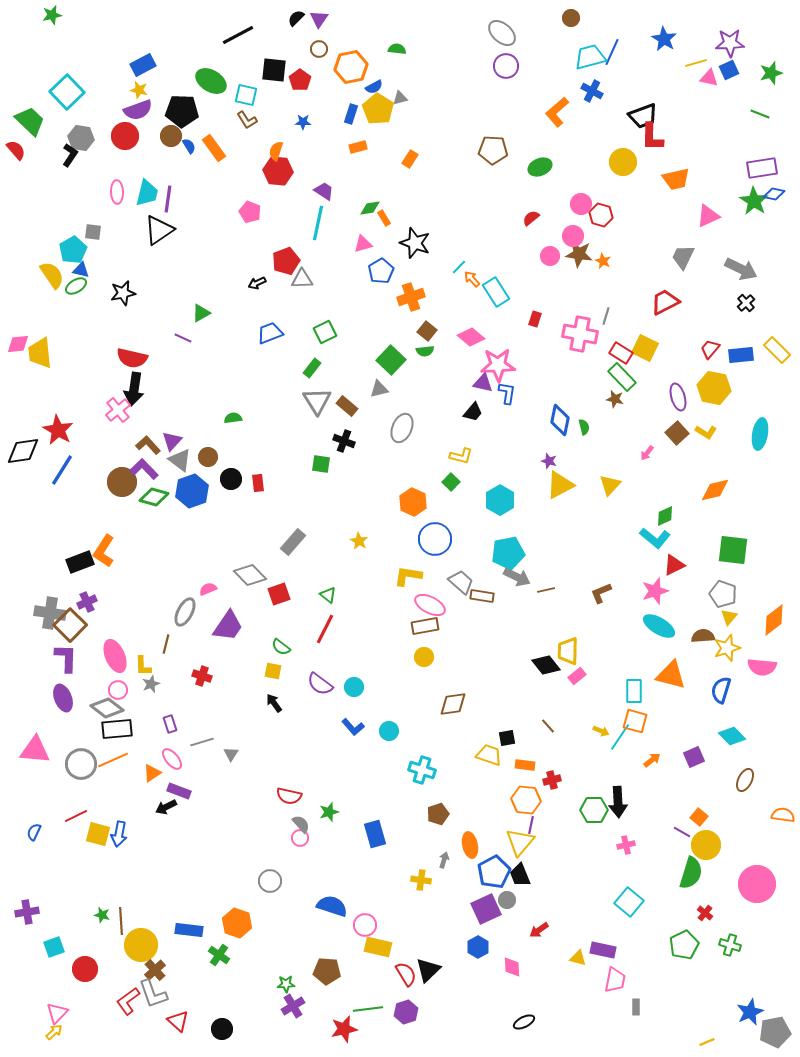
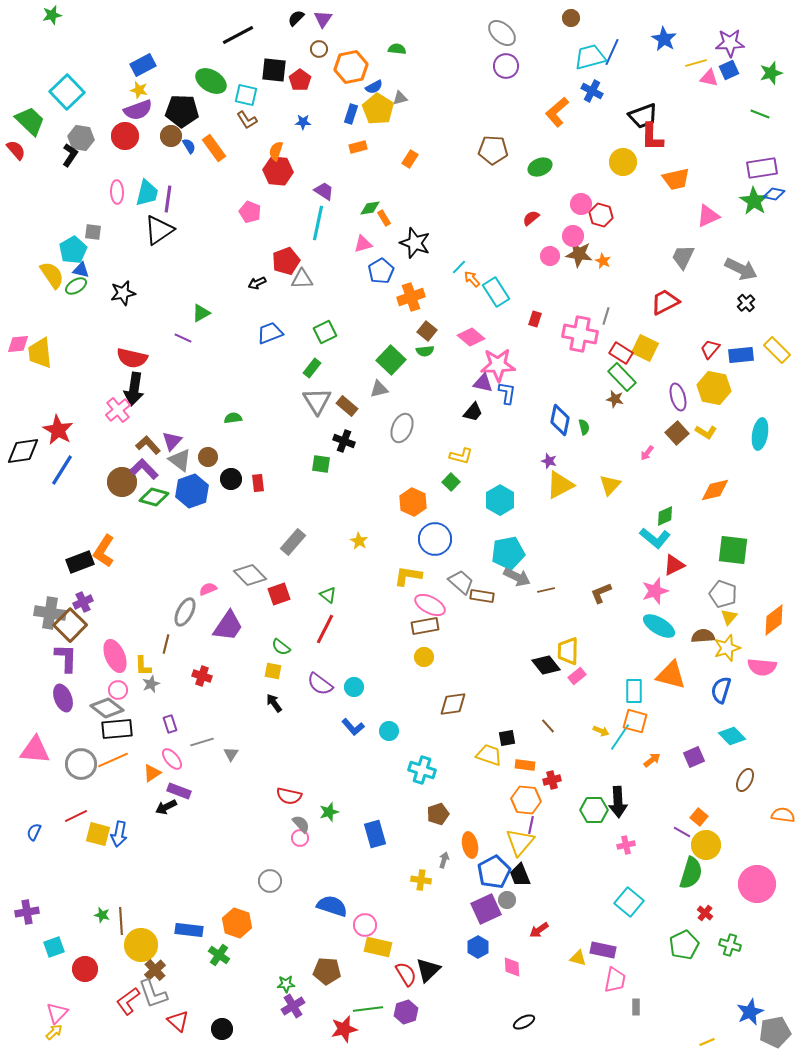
purple triangle at (319, 19): moved 4 px right
purple cross at (87, 602): moved 4 px left
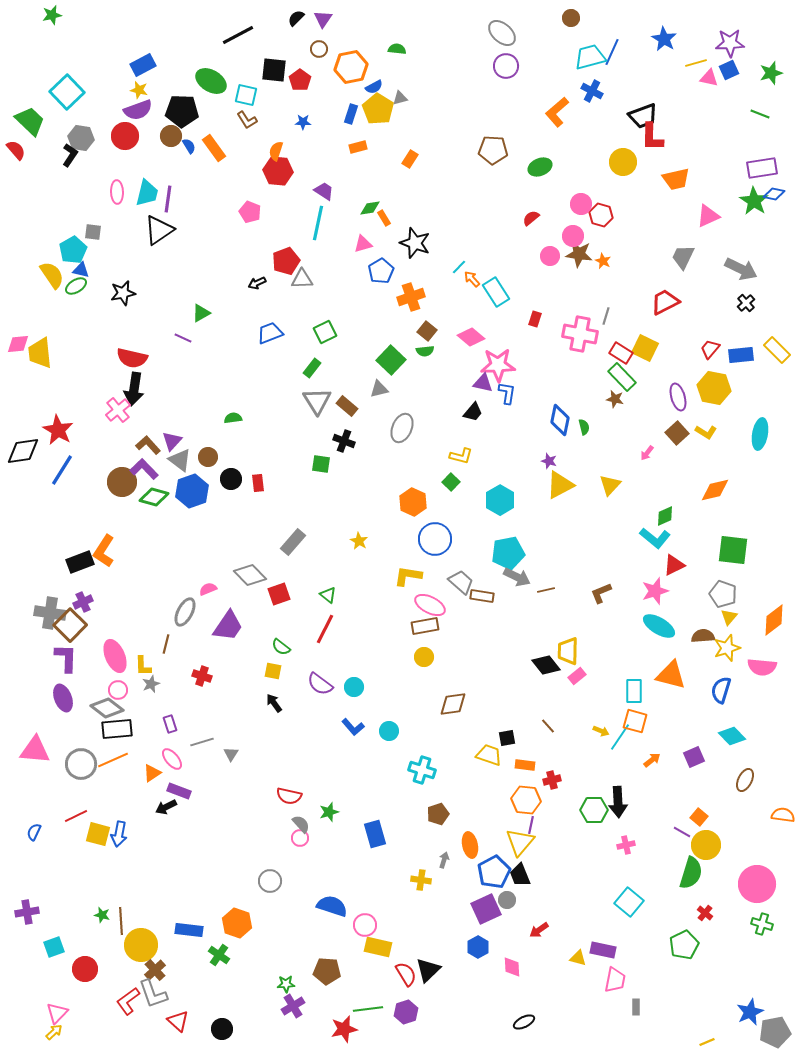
green cross at (730, 945): moved 32 px right, 21 px up
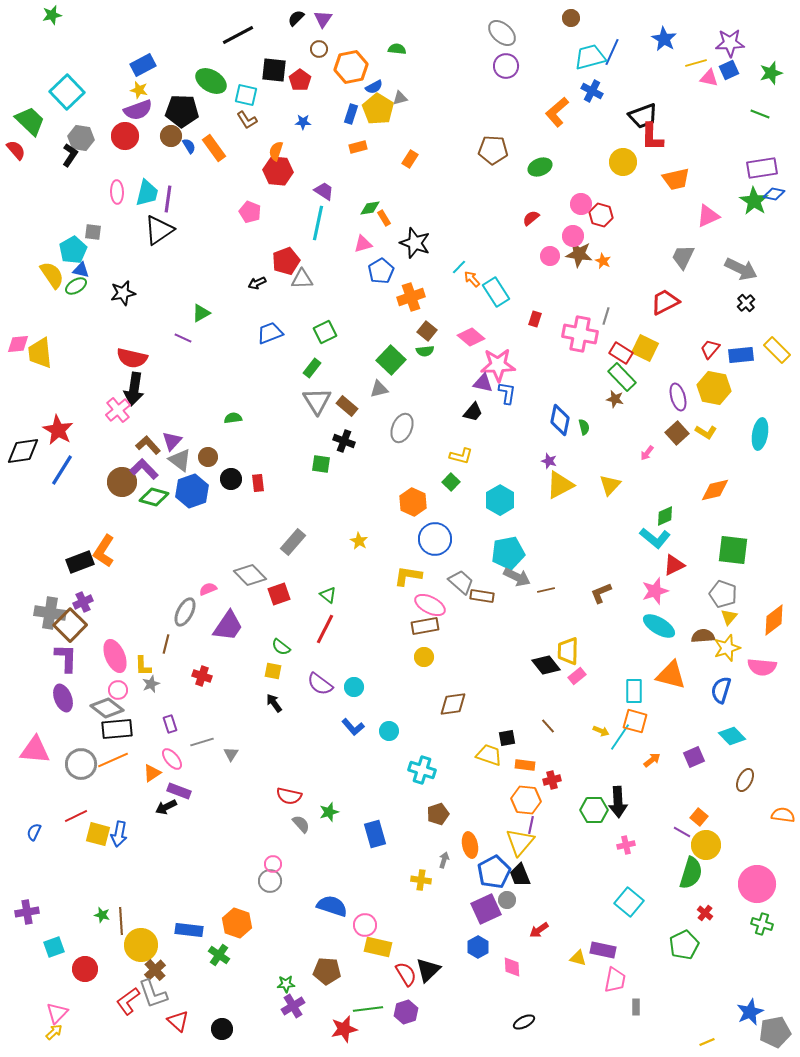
pink circle at (300, 838): moved 27 px left, 26 px down
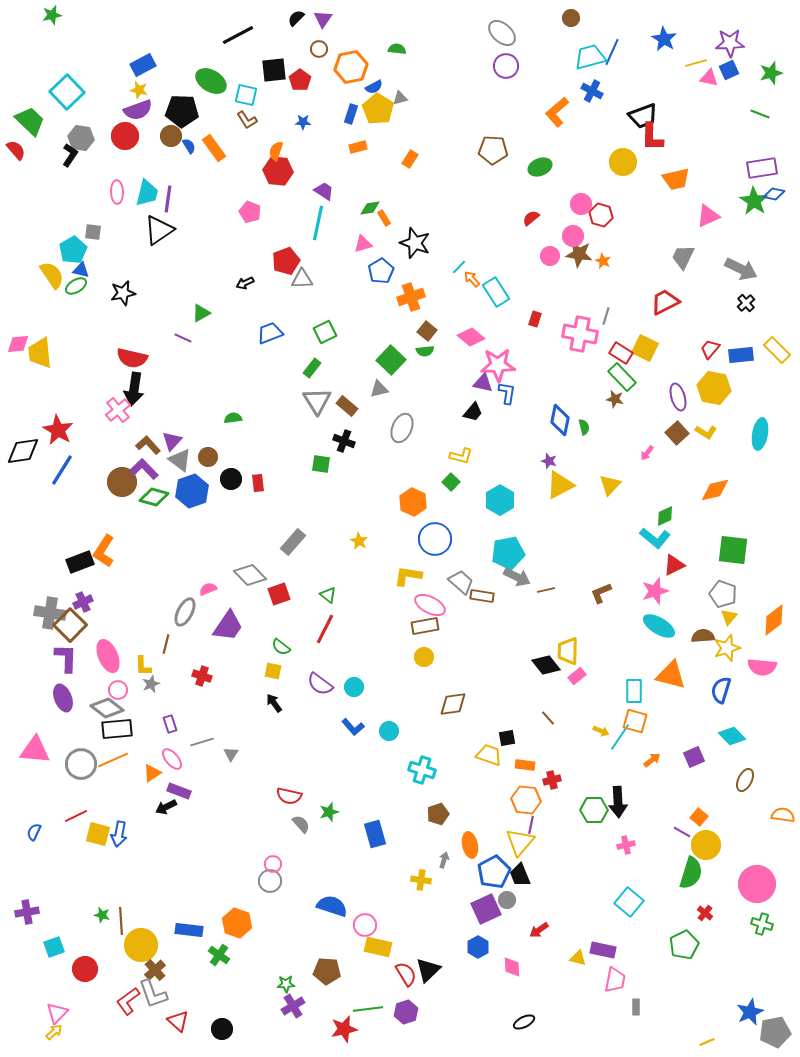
black square at (274, 70): rotated 12 degrees counterclockwise
black arrow at (257, 283): moved 12 px left
pink ellipse at (115, 656): moved 7 px left
brown line at (548, 726): moved 8 px up
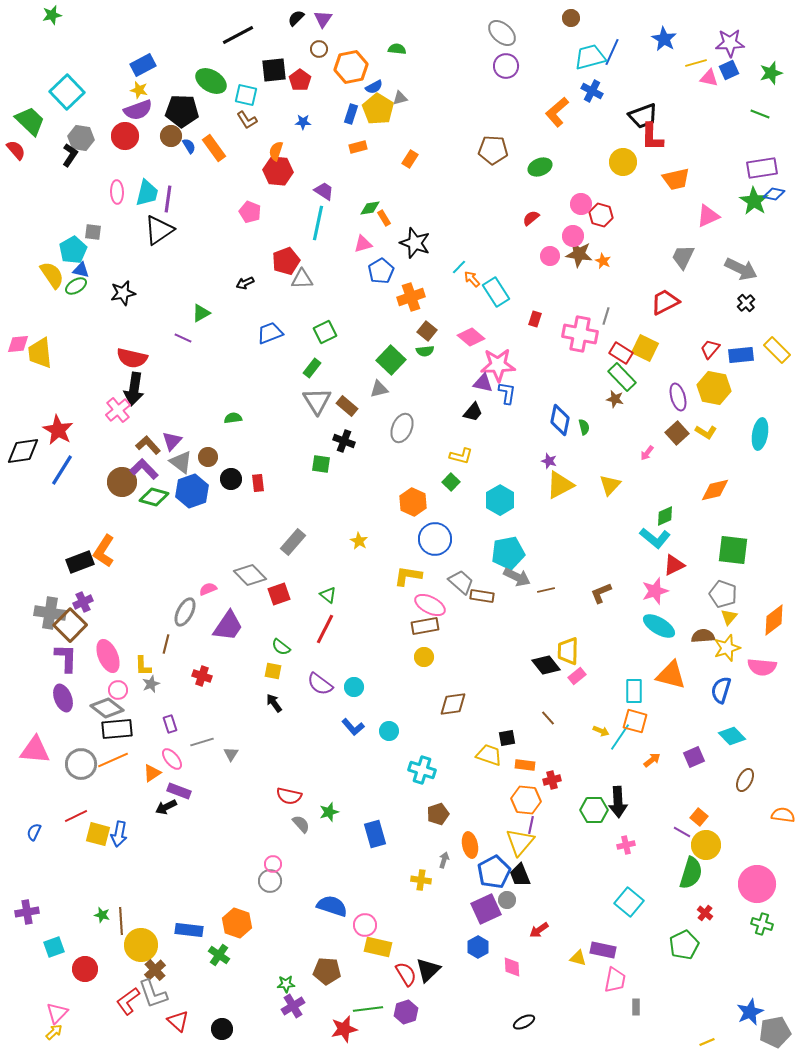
gray triangle at (180, 460): moved 1 px right, 2 px down
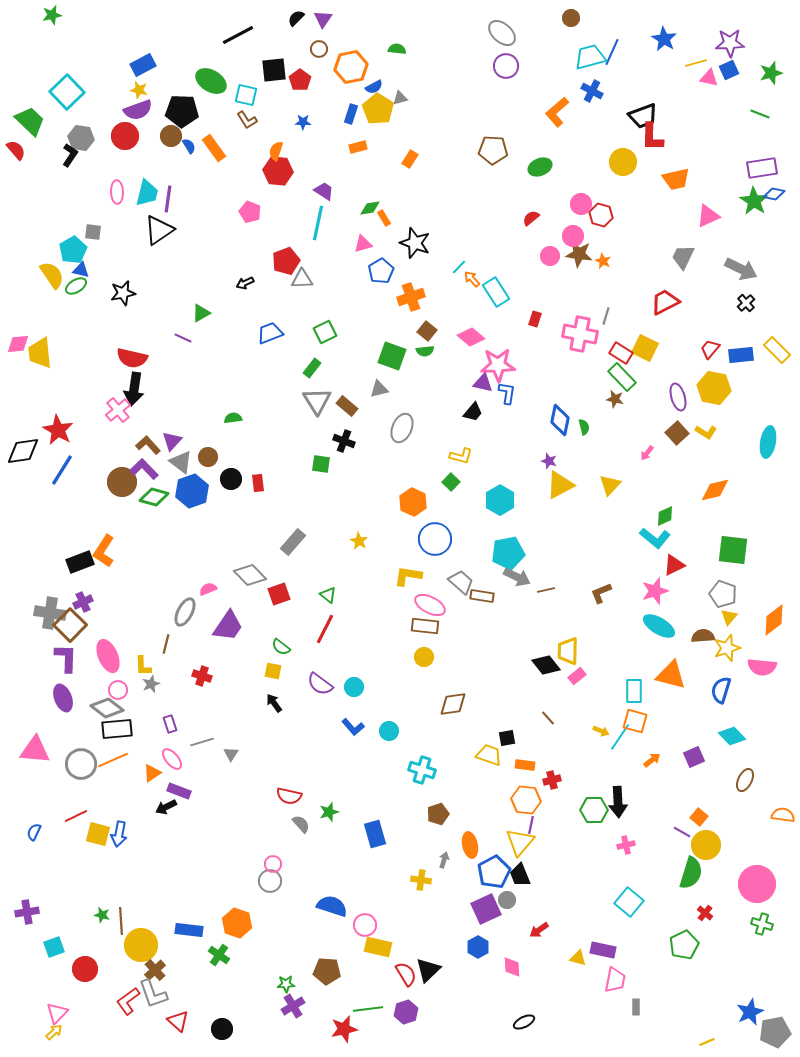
green square at (391, 360): moved 1 px right, 4 px up; rotated 24 degrees counterclockwise
cyan ellipse at (760, 434): moved 8 px right, 8 px down
brown rectangle at (425, 626): rotated 16 degrees clockwise
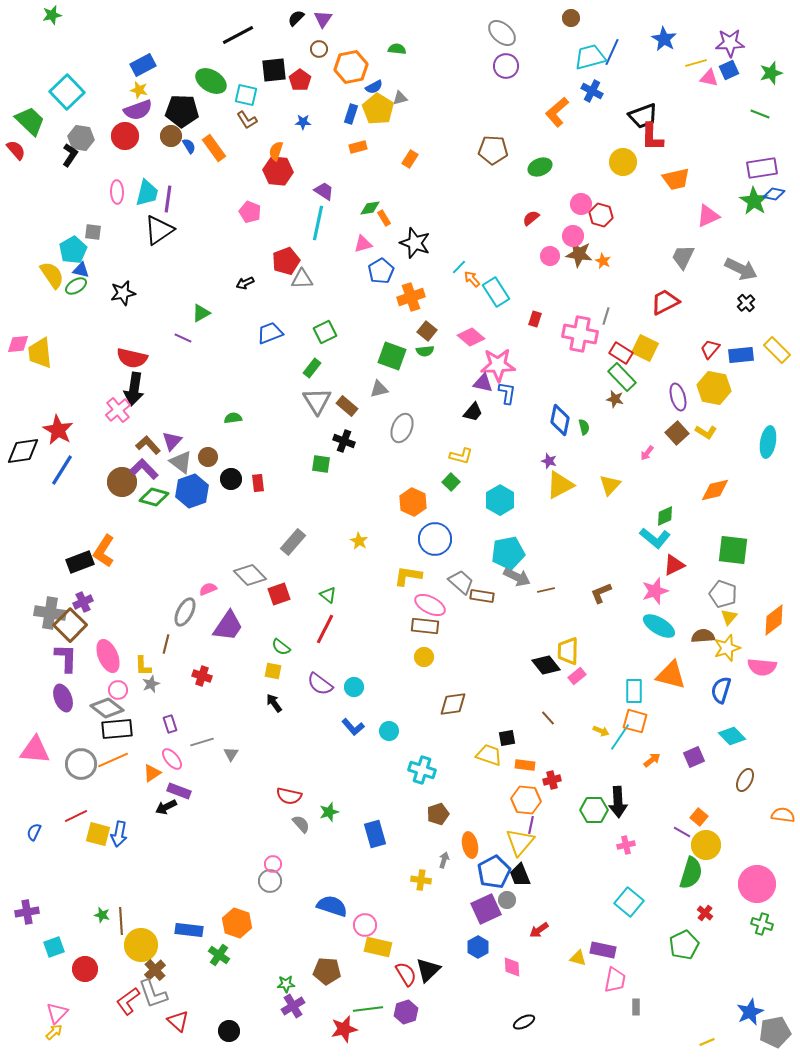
black circle at (222, 1029): moved 7 px right, 2 px down
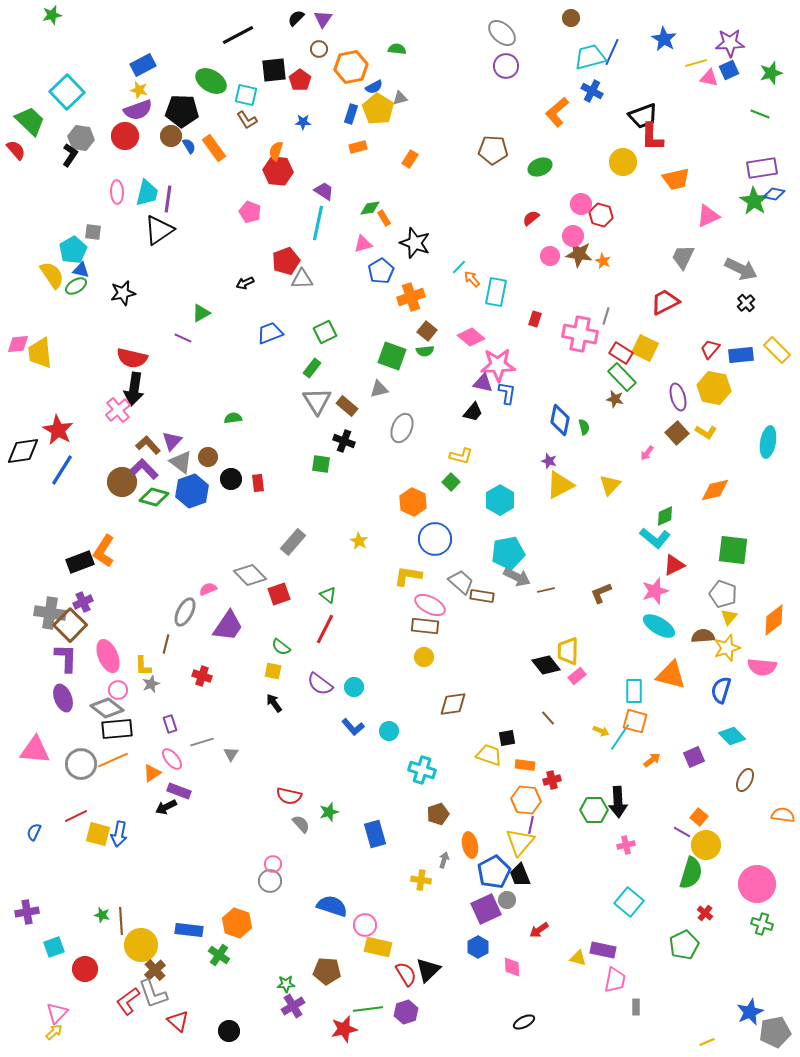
cyan rectangle at (496, 292): rotated 44 degrees clockwise
